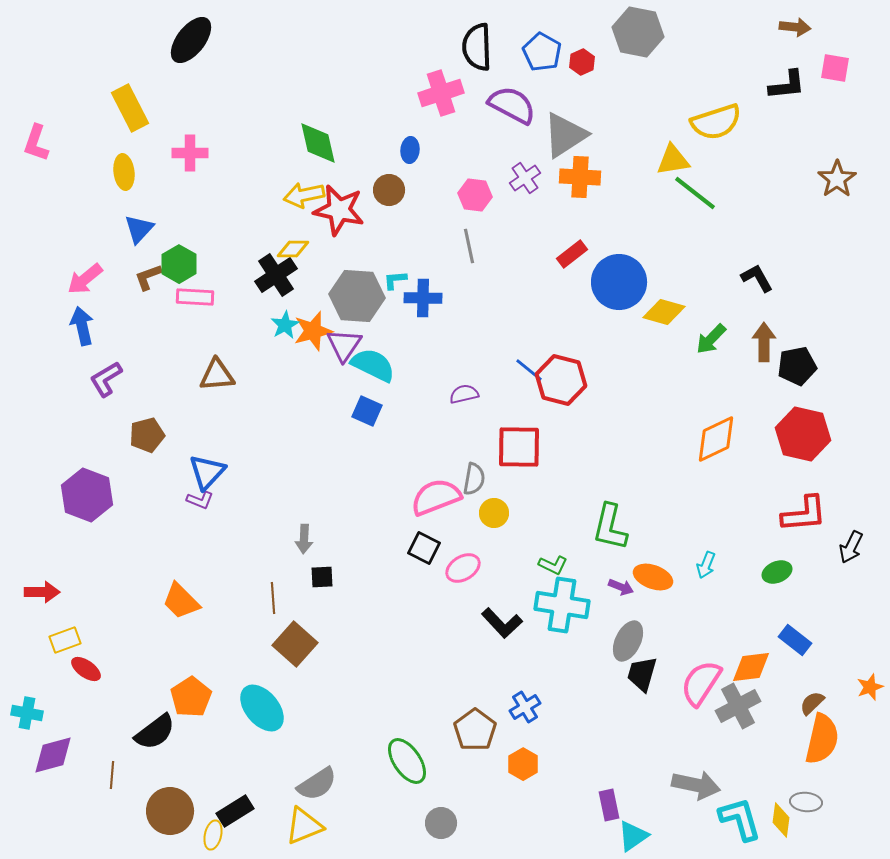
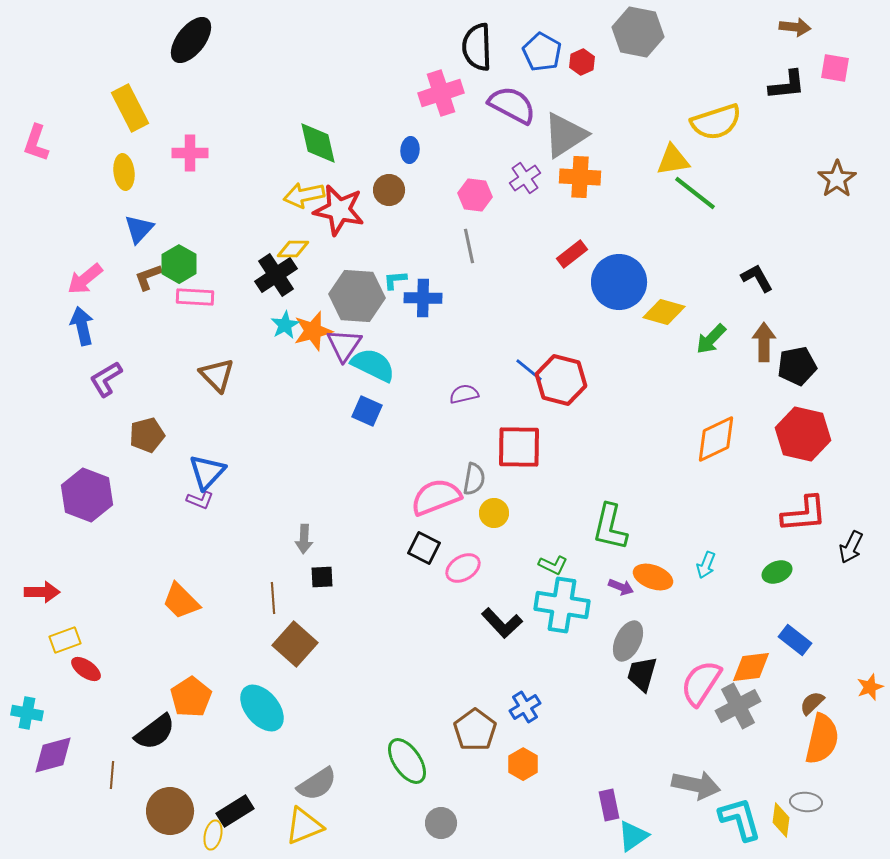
brown triangle at (217, 375): rotated 51 degrees clockwise
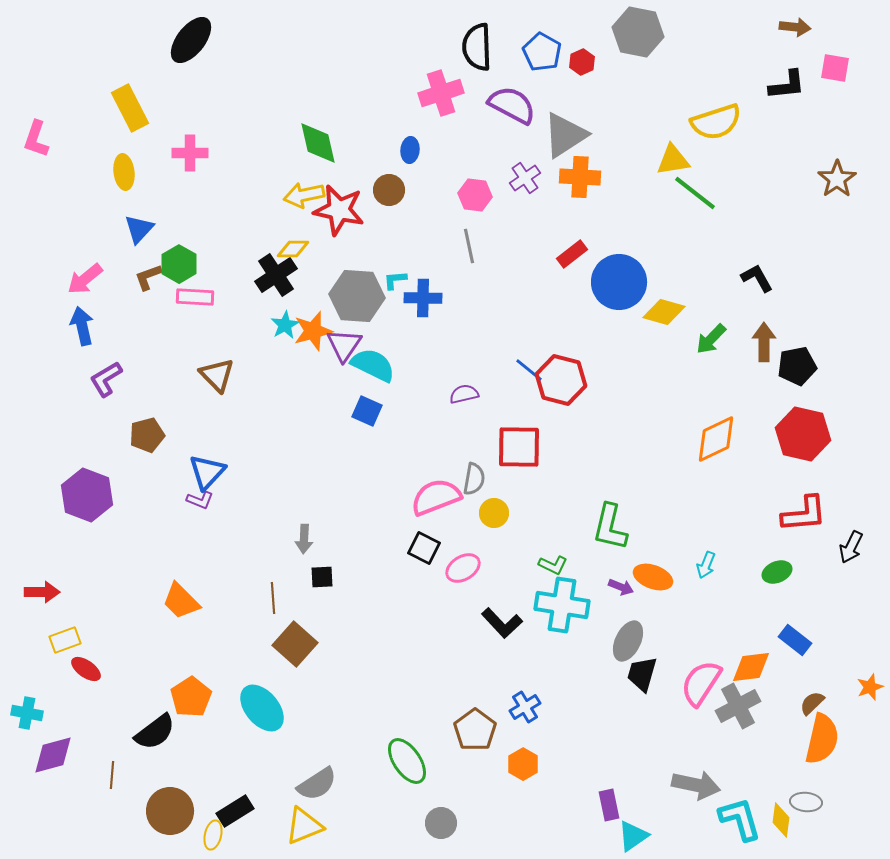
pink L-shape at (36, 143): moved 4 px up
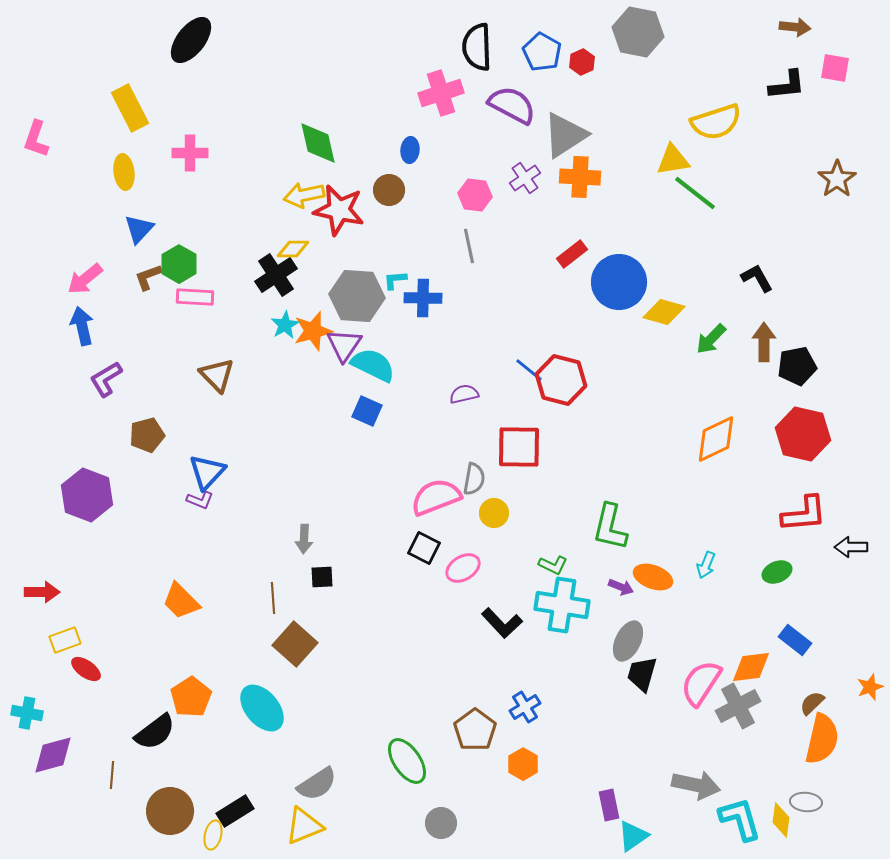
black arrow at (851, 547): rotated 64 degrees clockwise
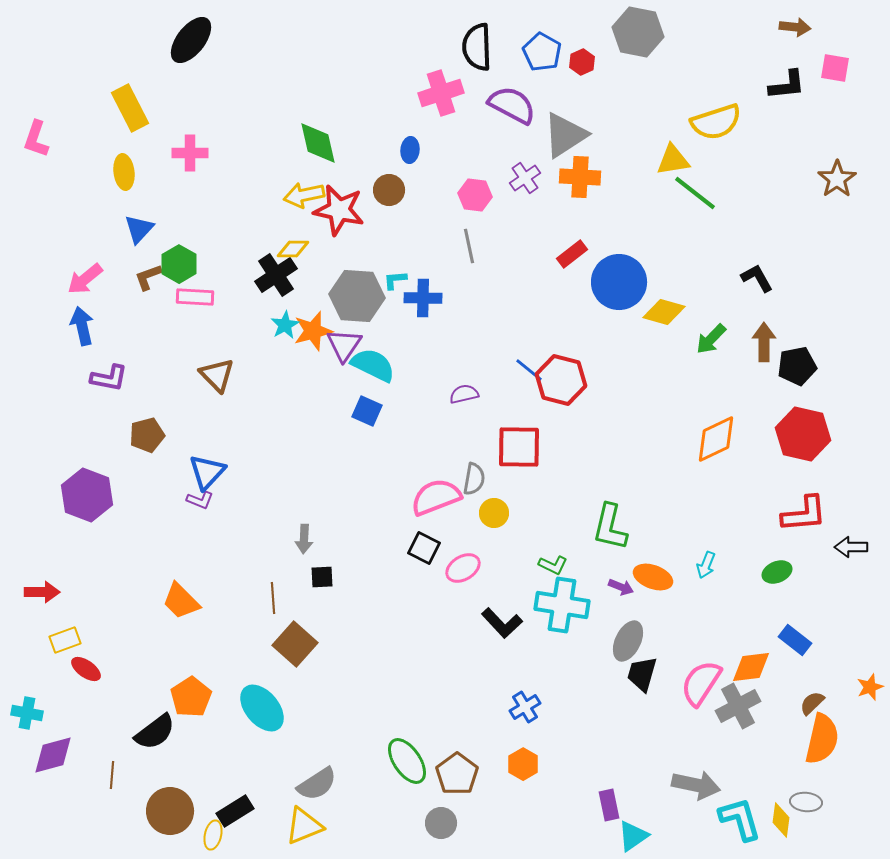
purple L-shape at (106, 379): moved 3 px right, 1 px up; rotated 138 degrees counterclockwise
brown pentagon at (475, 730): moved 18 px left, 44 px down
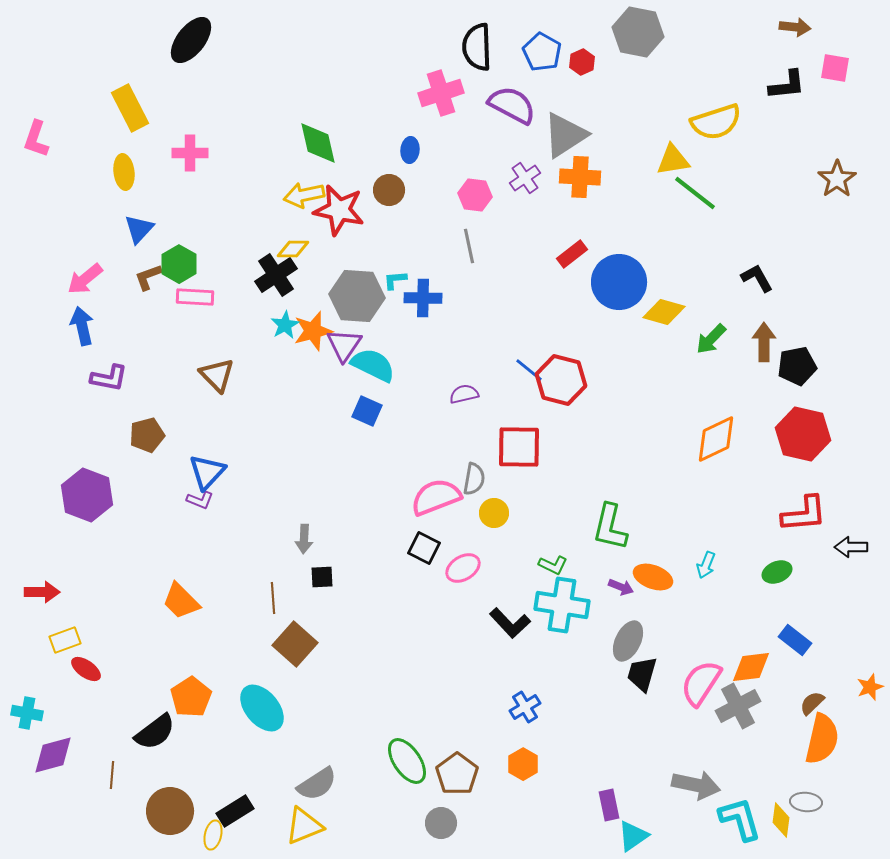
black L-shape at (502, 623): moved 8 px right
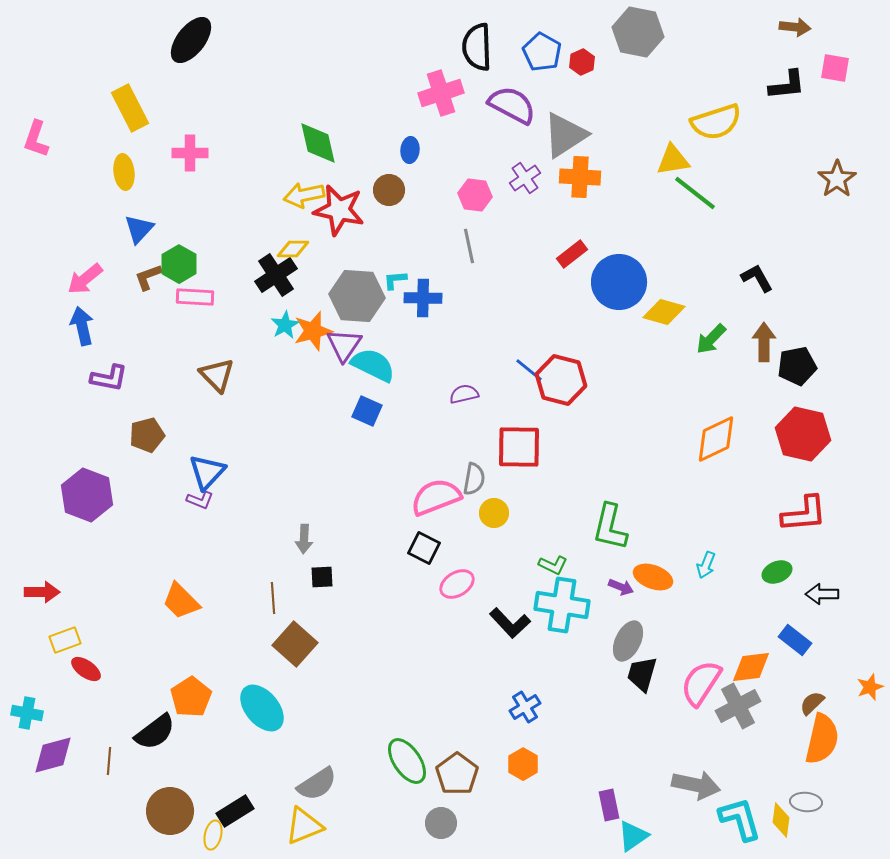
black arrow at (851, 547): moved 29 px left, 47 px down
pink ellipse at (463, 568): moved 6 px left, 16 px down
brown line at (112, 775): moved 3 px left, 14 px up
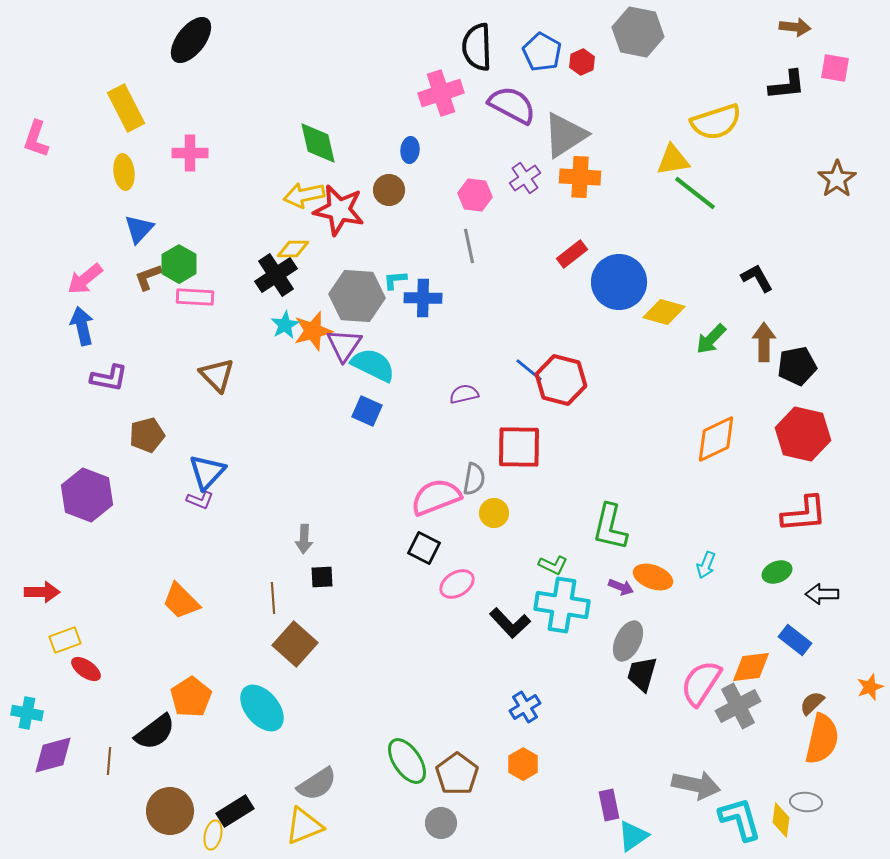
yellow rectangle at (130, 108): moved 4 px left
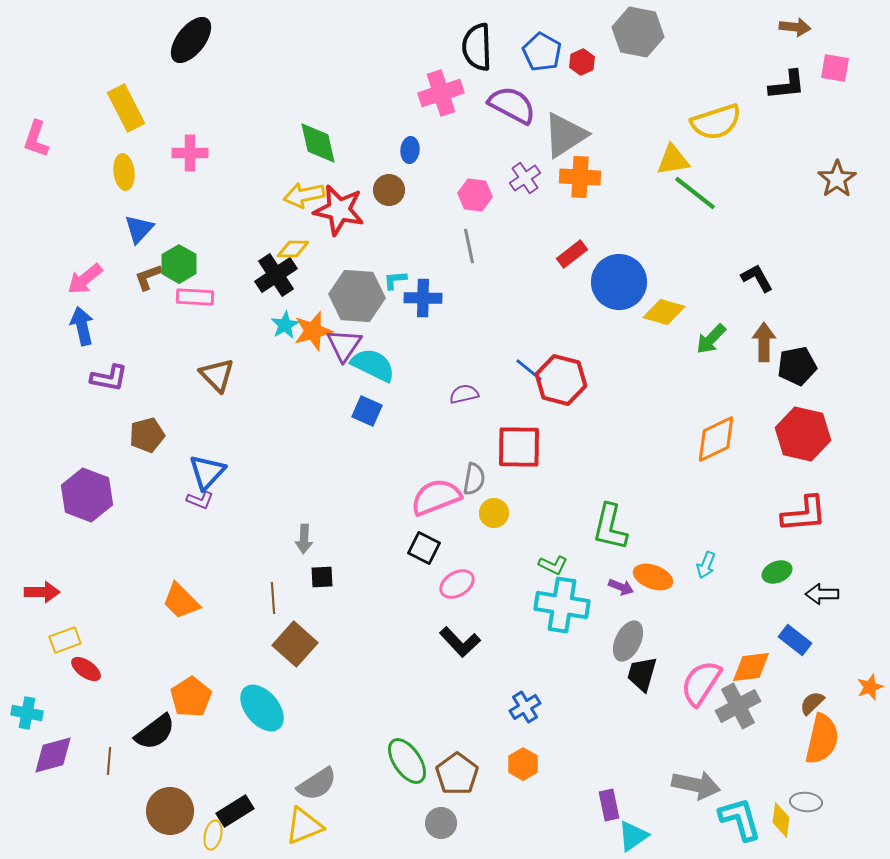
black L-shape at (510, 623): moved 50 px left, 19 px down
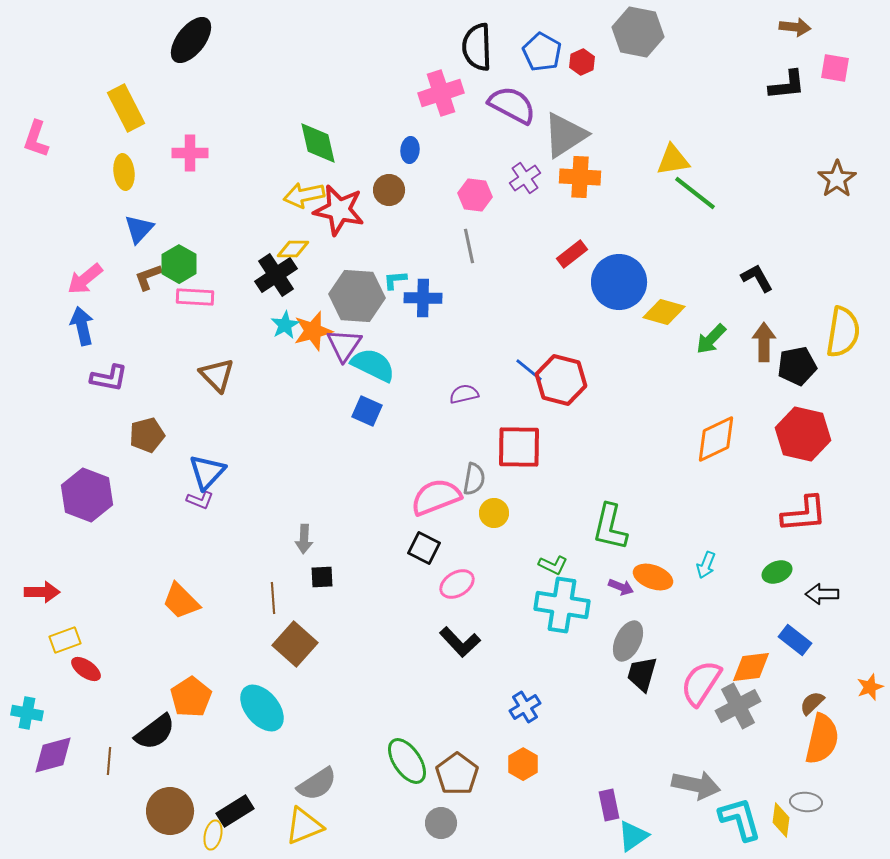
yellow semicircle at (716, 122): moved 127 px right, 210 px down; rotated 63 degrees counterclockwise
